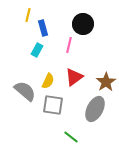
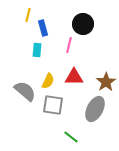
cyan rectangle: rotated 24 degrees counterclockwise
red triangle: rotated 36 degrees clockwise
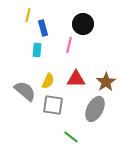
red triangle: moved 2 px right, 2 px down
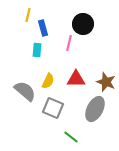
pink line: moved 2 px up
brown star: rotated 18 degrees counterclockwise
gray square: moved 3 px down; rotated 15 degrees clockwise
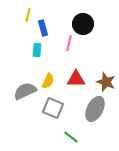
gray semicircle: rotated 65 degrees counterclockwise
